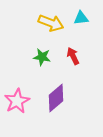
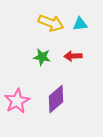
cyan triangle: moved 1 px left, 6 px down
red arrow: rotated 66 degrees counterclockwise
purple diamond: moved 1 px down
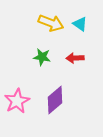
cyan triangle: rotated 42 degrees clockwise
red arrow: moved 2 px right, 2 px down
purple diamond: moved 1 px left, 1 px down
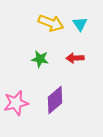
cyan triangle: rotated 21 degrees clockwise
green star: moved 2 px left, 2 px down
pink star: moved 1 px left, 2 px down; rotated 15 degrees clockwise
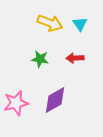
yellow arrow: moved 1 px left
purple diamond: rotated 12 degrees clockwise
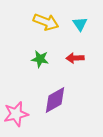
yellow arrow: moved 4 px left, 1 px up
pink star: moved 11 px down
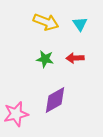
green star: moved 5 px right
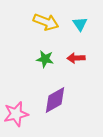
red arrow: moved 1 px right
